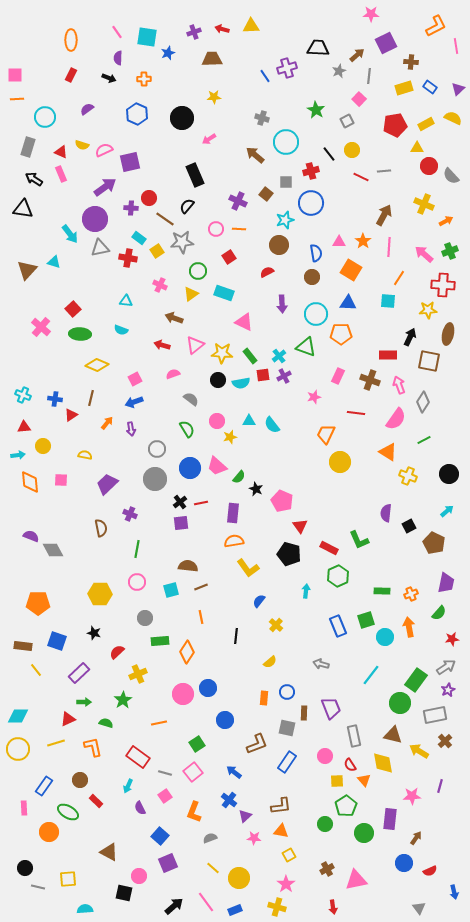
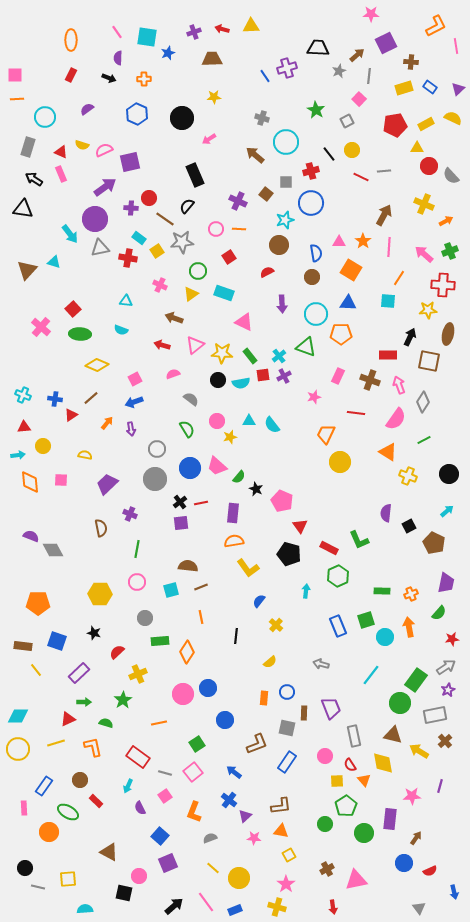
brown line at (91, 398): rotated 35 degrees clockwise
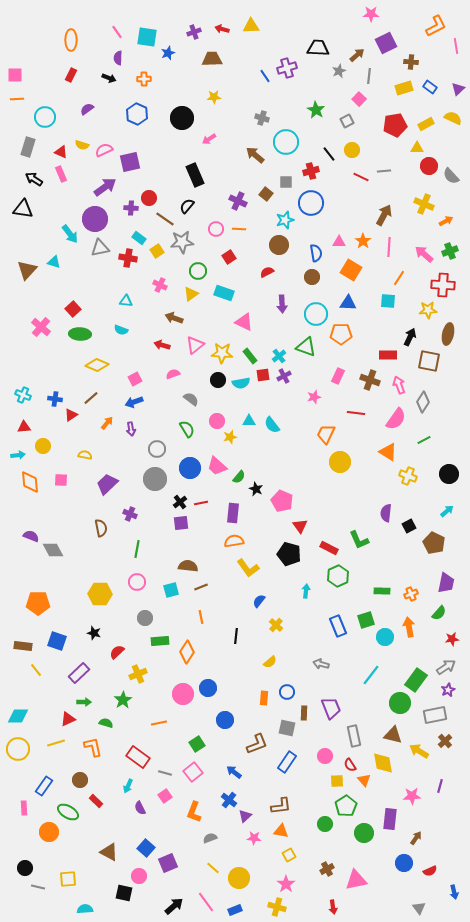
blue square at (160, 836): moved 14 px left, 12 px down
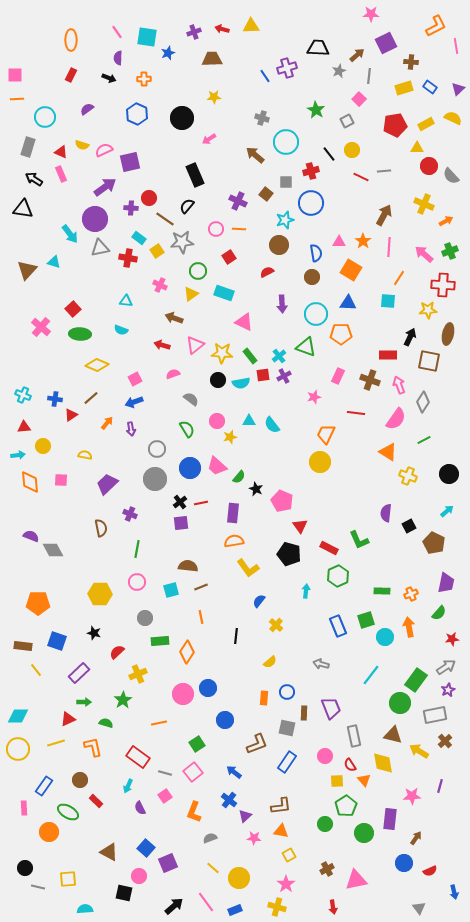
yellow circle at (340, 462): moved 20 px left
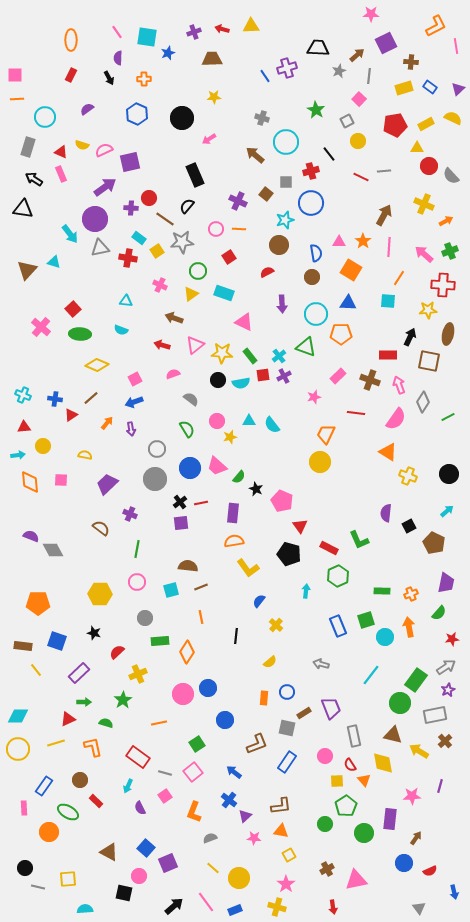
black arrow at (109, 78): rotated 40 degrees clockwise
yellow circle at (352, 150): moved 6 px right, 9 px up
pink rectangle at (338, 376): rotated 21 degrees clockwise
green line at (424, 440): moved 24 px right, 23 px up
brown semicircle at (101, 528): rotated 42 degrees counterclockwise
brown rectangle at (304, 713): rotated 56 degrees clockwise
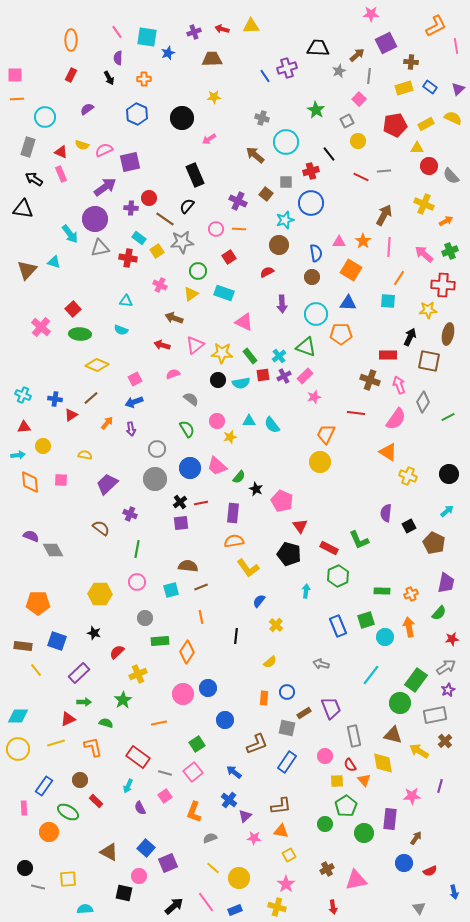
pink rectangle at (338, 376): moved 33 px left
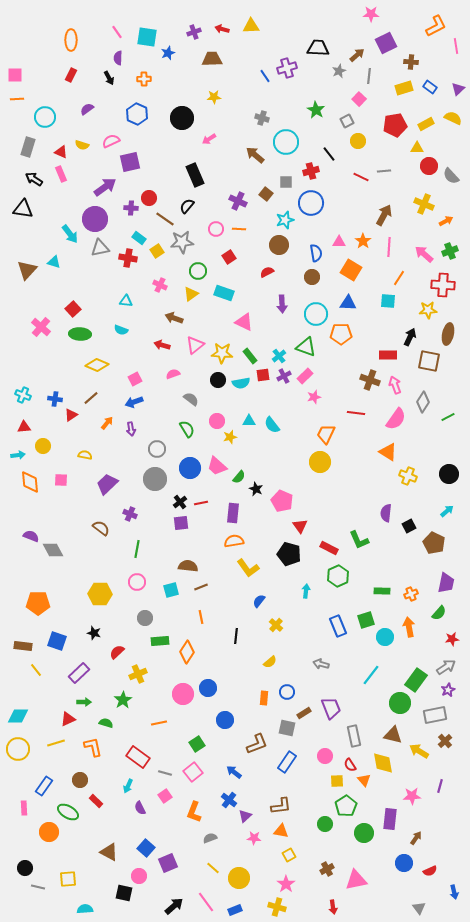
pink semicircle at (104, 150): moved 7 px right, 9 px up
pink arrow at (399, 385): moved 4 px left
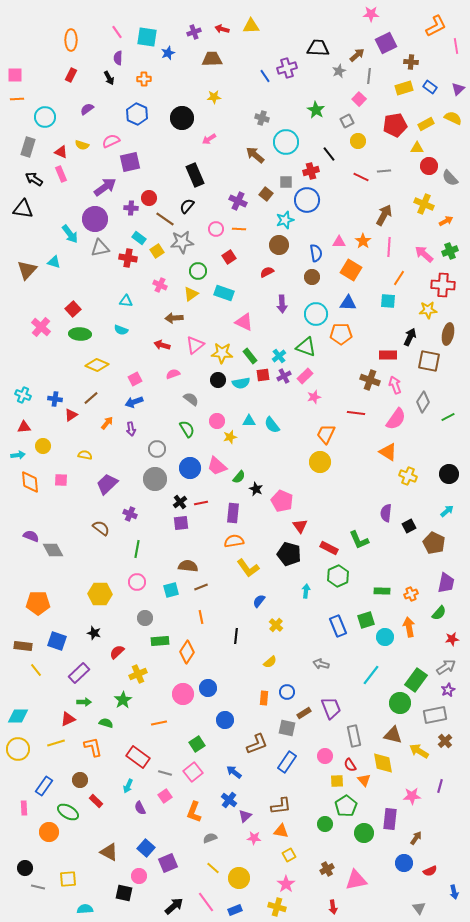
gray semicircle at (451, 176): moved 1 px left, 2 px down
blue circle at (311, 203): moved 4 px left, 3 px up
brown arrow at (174, 318): rotated 24 degrees counterclockwise
